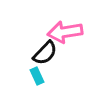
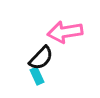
black semicircle: moved 4 px left, 5 px down
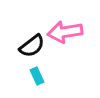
black semicircle: moved 9 px left, 12 px up; rotated 8 degrees clockwise
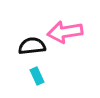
black semicircle: rotated 148 degrees counterclockwise
